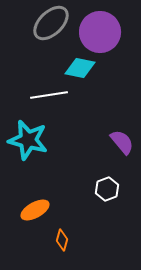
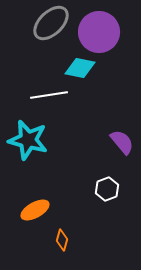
purple circle: moved 1 px left
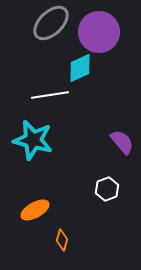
cyan diamond: rotated 36 degrees counterclockwise
white line: moved 1 px right
cyan star: moved 5 px right
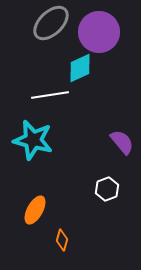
orange ellipse: rotated 32 degrees counterclockwise
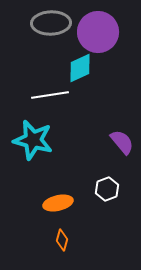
gray ellipse: rotated 42 degrees clockwise
purple circle: moved 1 px left
orange ellipse: moved 23 px right, 7 px up; rotated 48 degrees clockwise
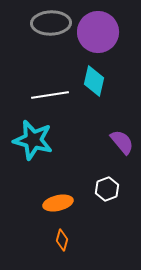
cyan diamond: moved 14 px right, 13 px down; rotated 52 degrees counterclockwise
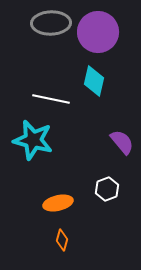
white line: moved 1 px right, 4 px down; rotated 21 degrees clockwise
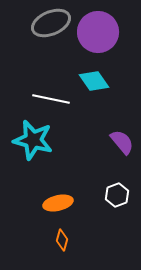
gray ellipse: rotated 21 degrees counterclockwise
cyan diamond: rotated 48 degrees counterclockwise
white hexagon: moved 10 px right, 6 px down
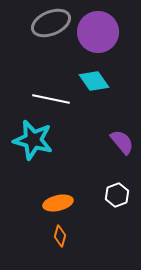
orange diamond: moved 2 px left, 4 px up
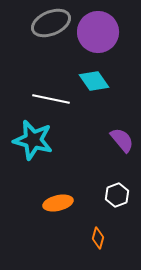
purple semicircle: moved 2 px up
orange diamond: moved 38 px right, 2 px down
